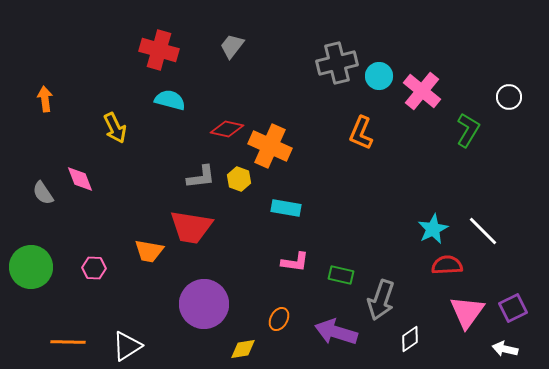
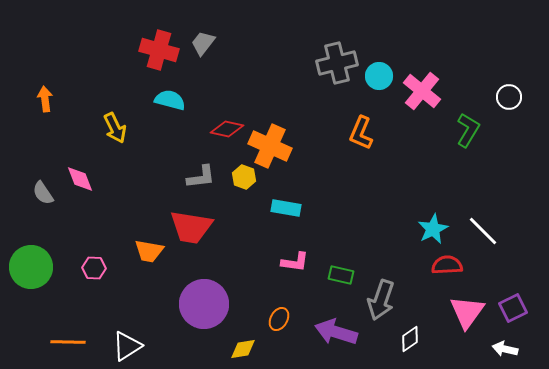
gray trapezoid: moved 29 px left, 3 px up
yellow hexagon: moved 5 px right, 2 px up
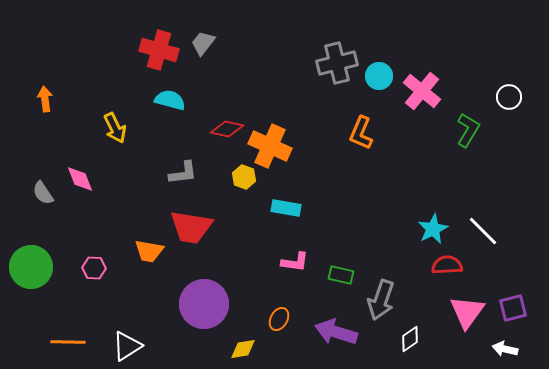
gray L-shape: moved 18 px left, 4 px up
purple square: rotated 12 degrees clockwise
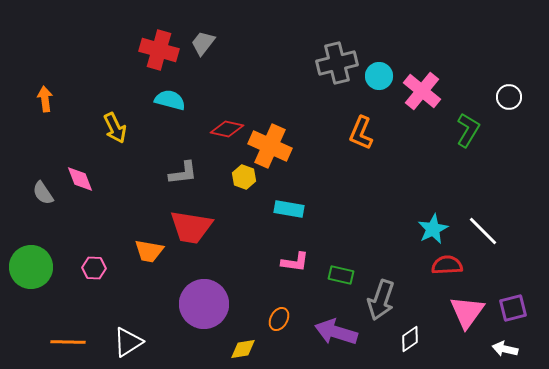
cyan rectangle: moved 3 px right, 1 px down
white triangle: moved 1 px right, 4 px up
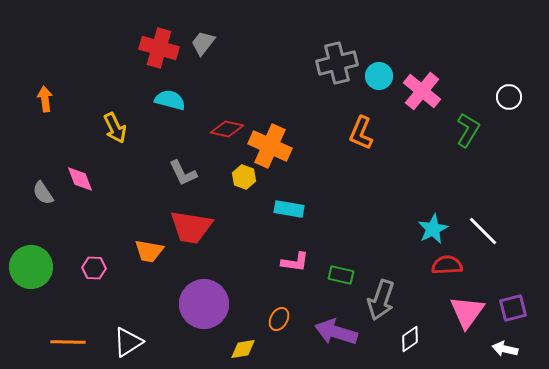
red cross: moved 2 px up
gray L-shape: rotated 72 degrees clockwise
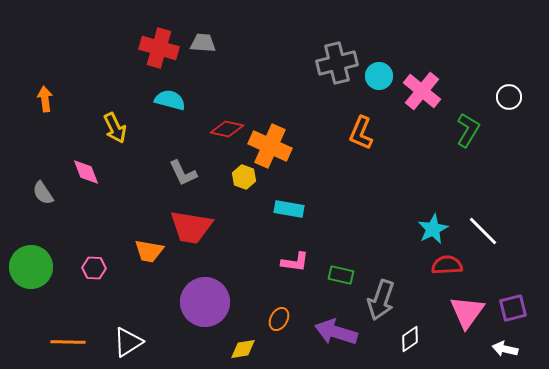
gray trapezoid: rotated 56 degrees clockwise
pink diamond: moved 6 px right, 7 px up
purple circle: moved 1 px right, 2 px up
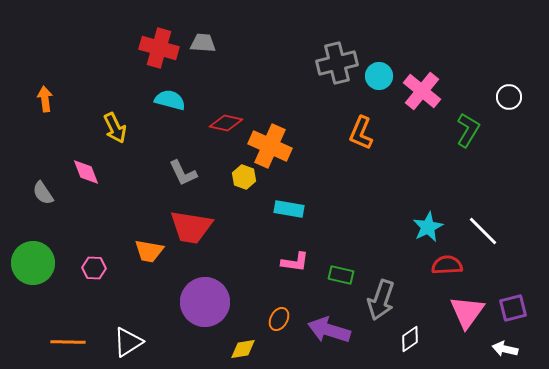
red diamond: moved 1 px left, 6 px up
cyan star: moved 5 px left, 2 px up
green circle: moved 2 px right, 4 px up
purple arrow: moved 7 px left, 2 px up
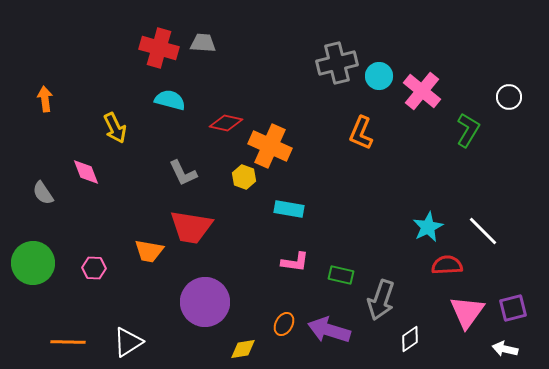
orange ellipse: moved 5 px right, 5 px down
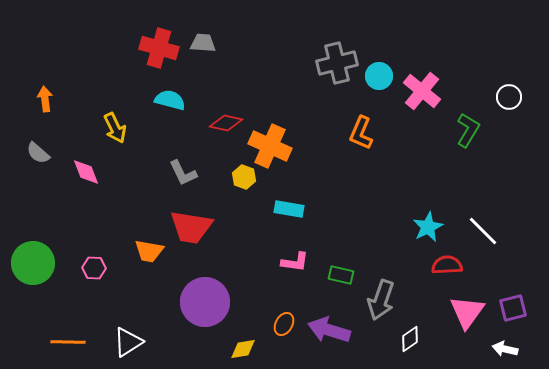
gray semicircle: moved 5 px left, 40 px up; rotated 15 degrees counterclockwise
